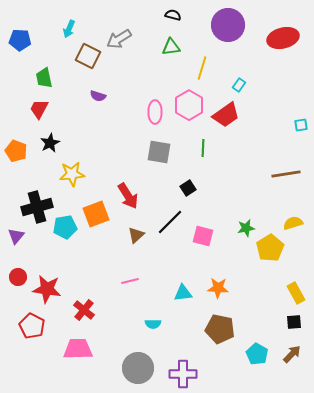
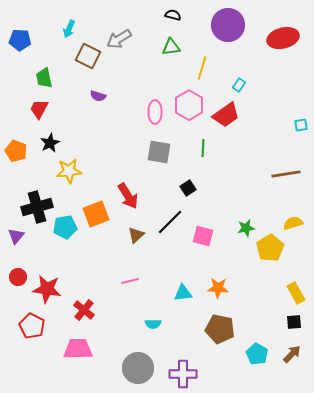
yellow star at (72, 174): moved 3 px left, 3 px up
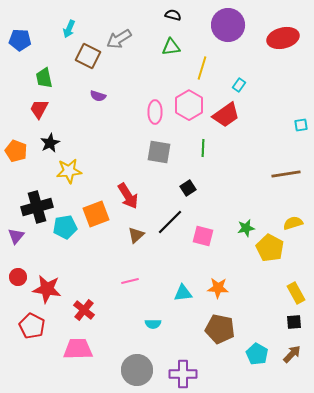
yellow pentagon at (270, 248): rotated 12 degrees counterclockwise
gray circle at (138, 368): moved 1 px left, 2 px down
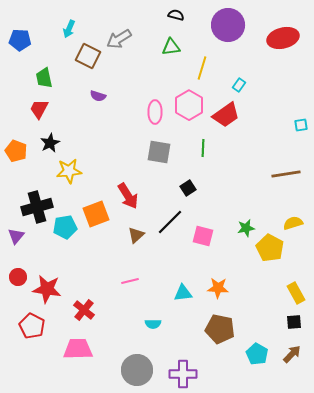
black semicircle at (173, 15): moved 3 px right
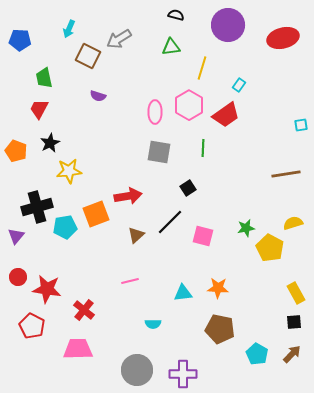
red arrow at (128, 196): rotated 68 degrees counterclockwise
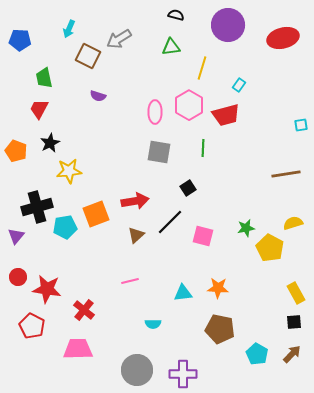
red trapezoid at (226, 115): rotated 20 degrees clockwise
red arrow at (128, 196): moved 7 px right, 5 px down
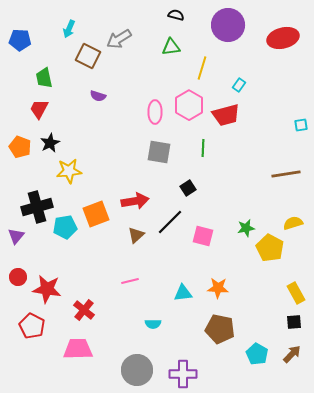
orange pentagon at (16, 151): moved 4 px right, 4 px up
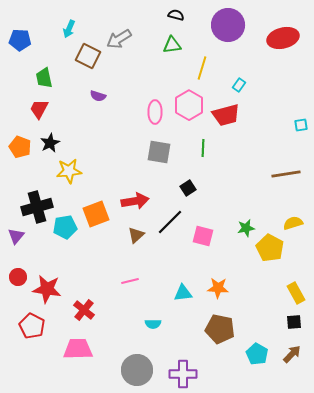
green triangle at (171, 47): moved 1 px right, 2 px up
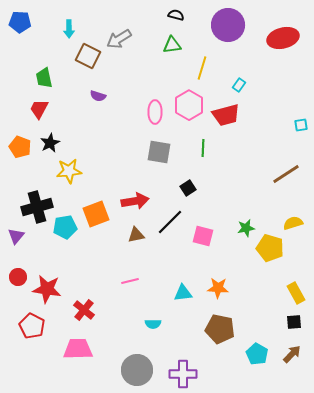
cyan arrow at (69, 29): rotated 24 degrees counterclockwise
blue pentagon at (20, 40): moved 18 px up
brown line at (286, 174): rotated 24 degrees counterclockwise
brown triangle at (136, 235): rotated 30 degrees clockwise
yellow pentagon at (270, 248): rotated 12 degrees counterclockwise
